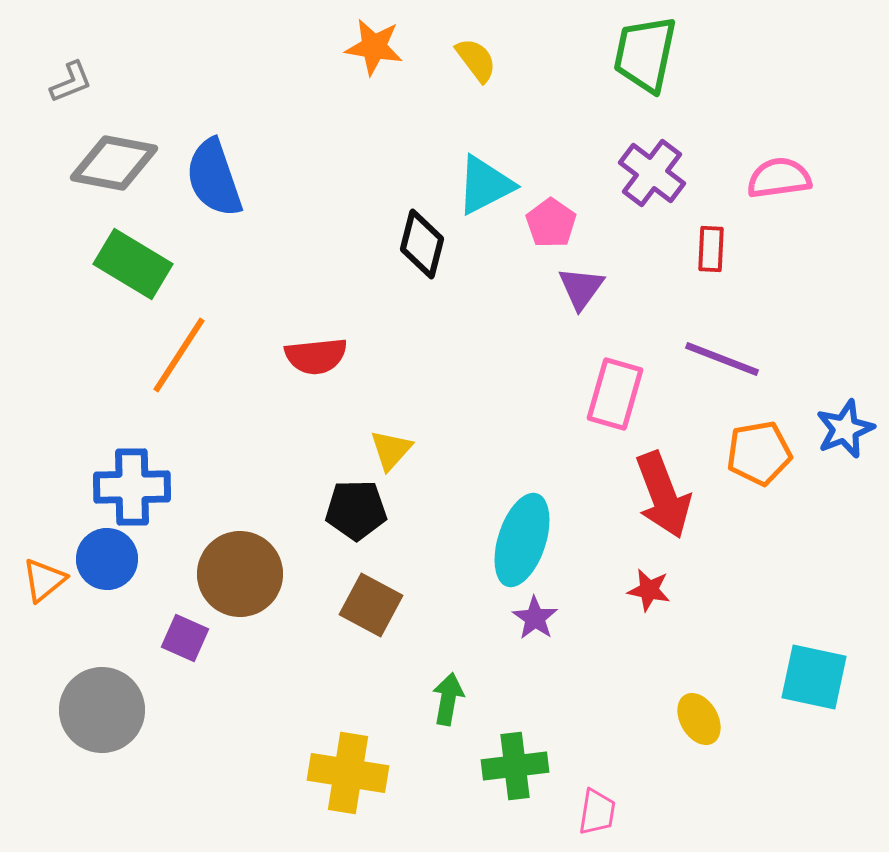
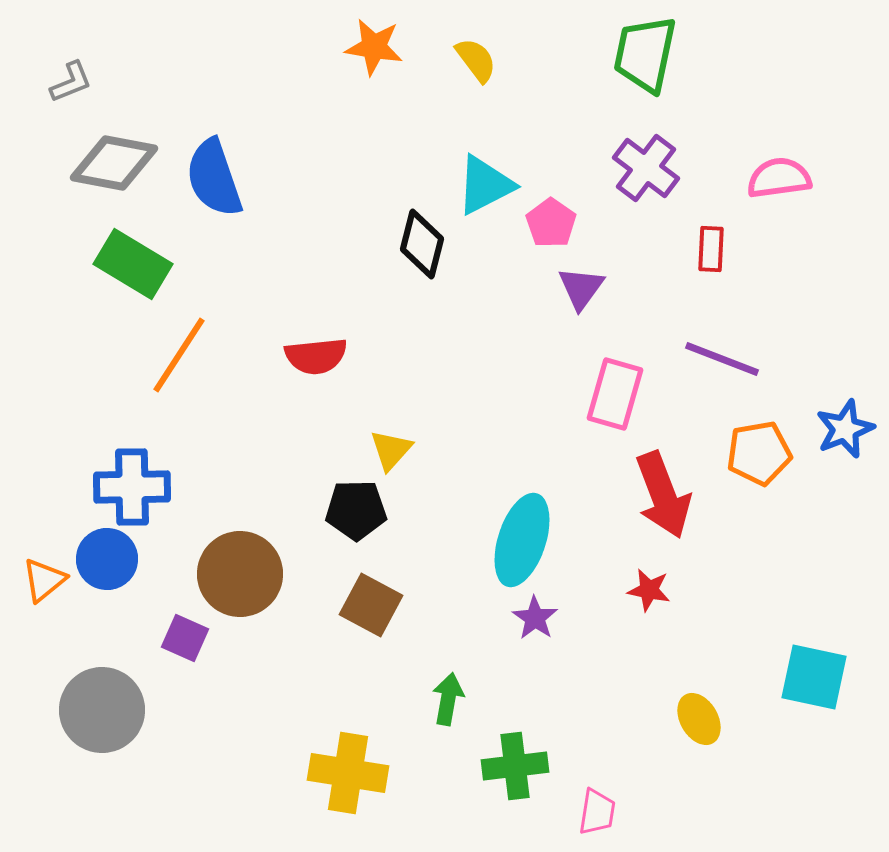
purple cross: moved 6 px left, 5 px up
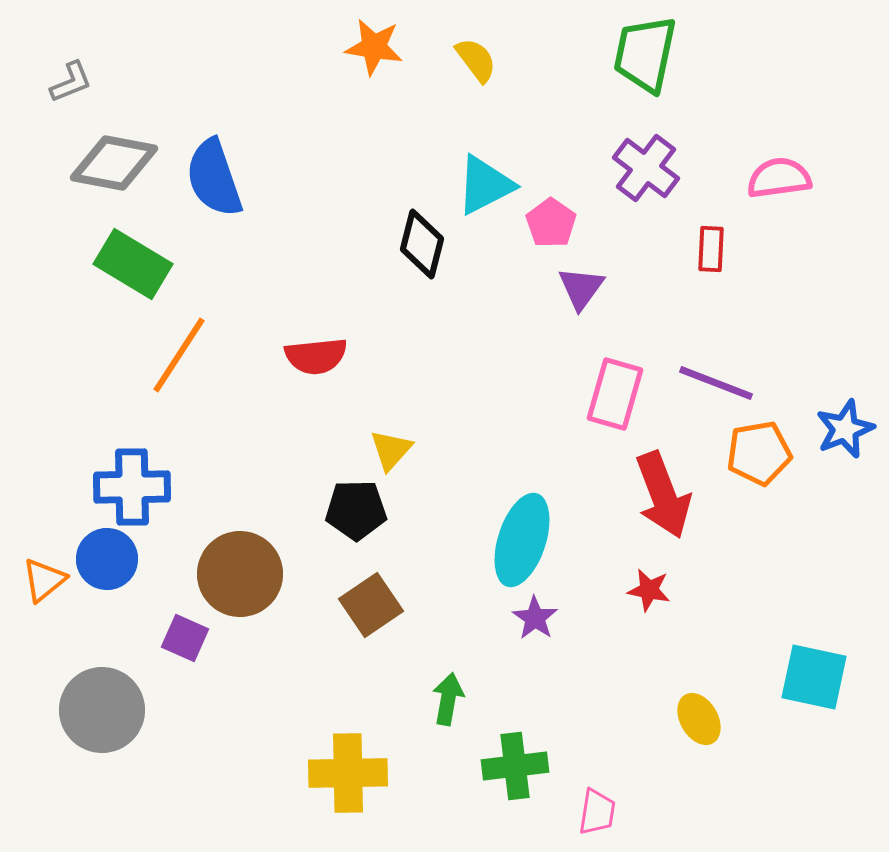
purple line: moved 6 px left, 24 px down
brown square: rotated 28 degrees clockwise
yellow cross: rotated 10 degrees counterclockwise
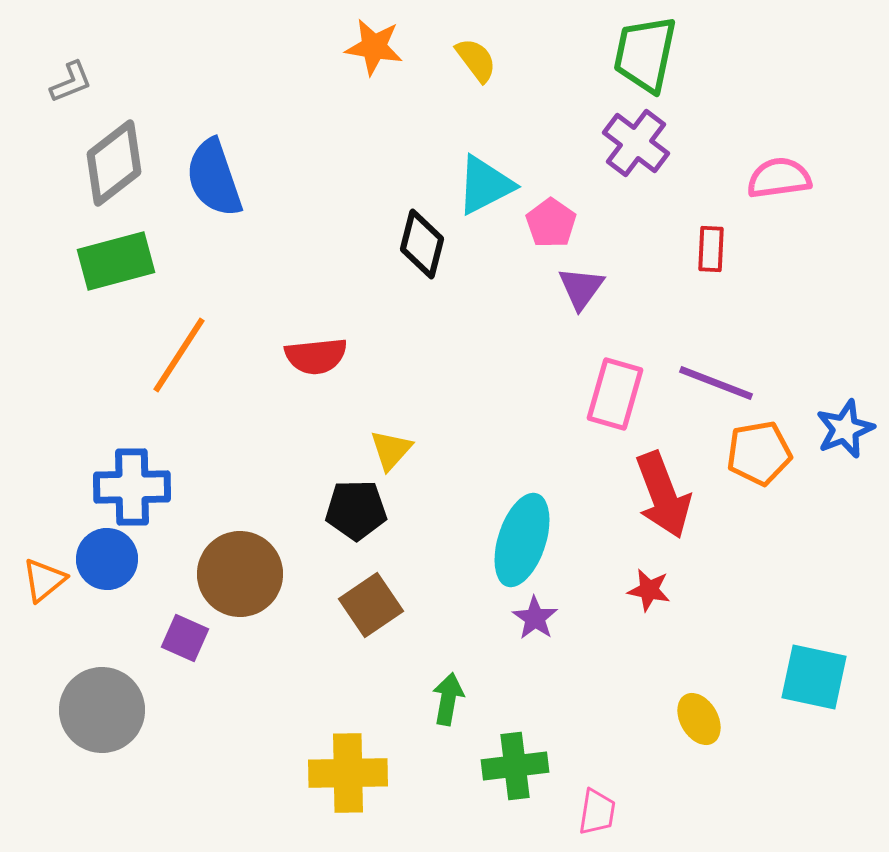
gray diamond: rotated 48 degrees counterclockwise
purple cross: moved 10 px left, 25 px up
green rectangle: moved 17 px left, 3 px up; rotated 46 degrees counterclockwise
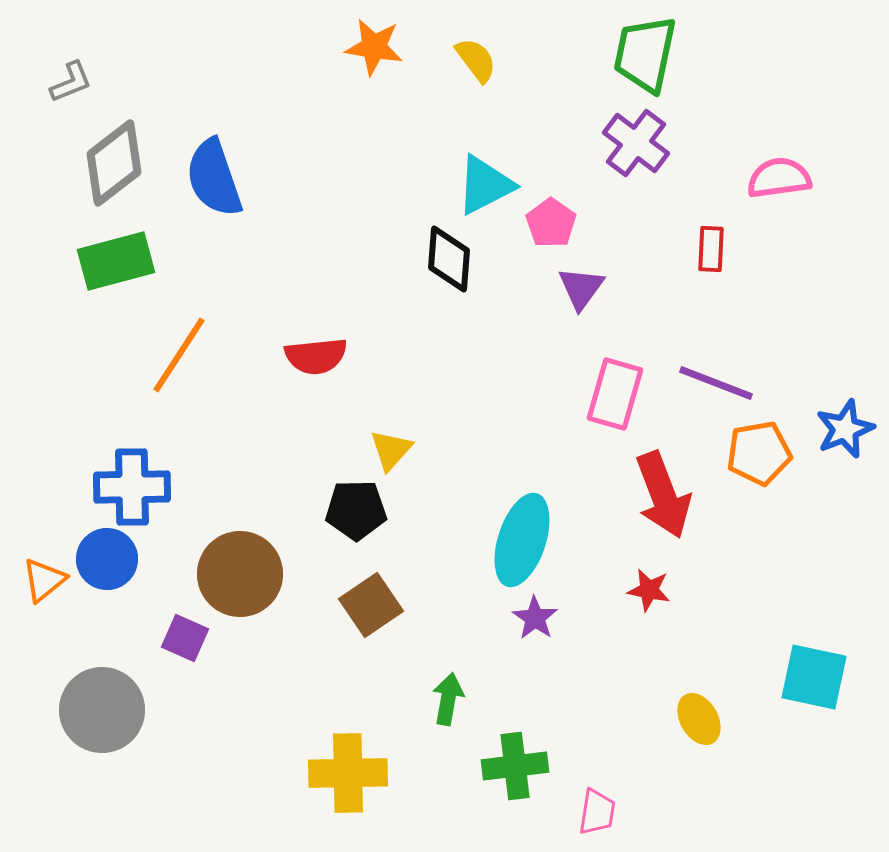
black diamond: moved 27 px right, 15 px down; rotated 10 degrees counterclockwise
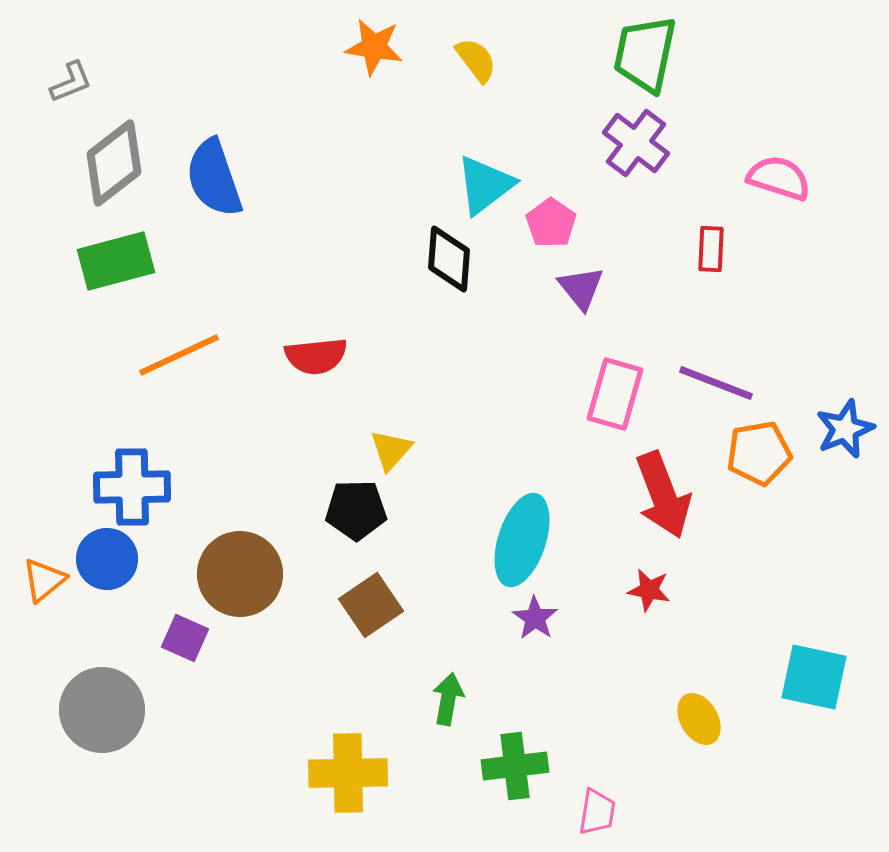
pink semicircle: rotated 26 degrees clockwise
cyan triangle: rotated 10 degrees counterclockwise
purple triangle: rotated 15 degrees counterclockwise
orange line: rotated 32 degrees clockwise
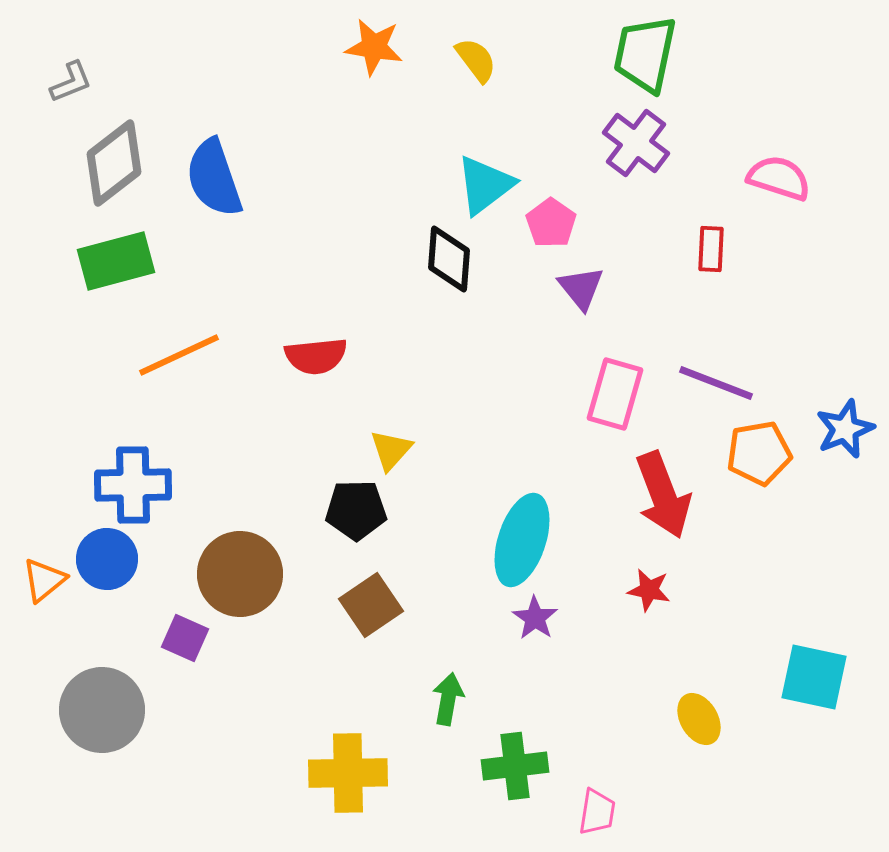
blue cross: moved 1 px right, 2 px up
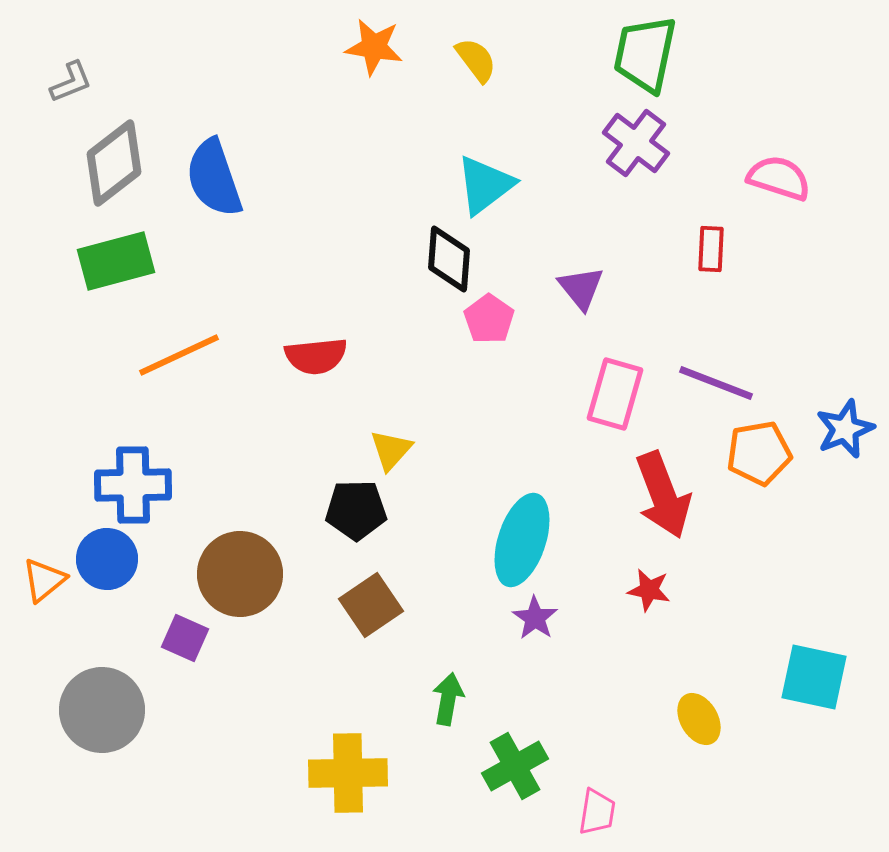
pink pentagon: moved 62 px left, 96 px down
green cross: rotated 22 degrees counterclockwise
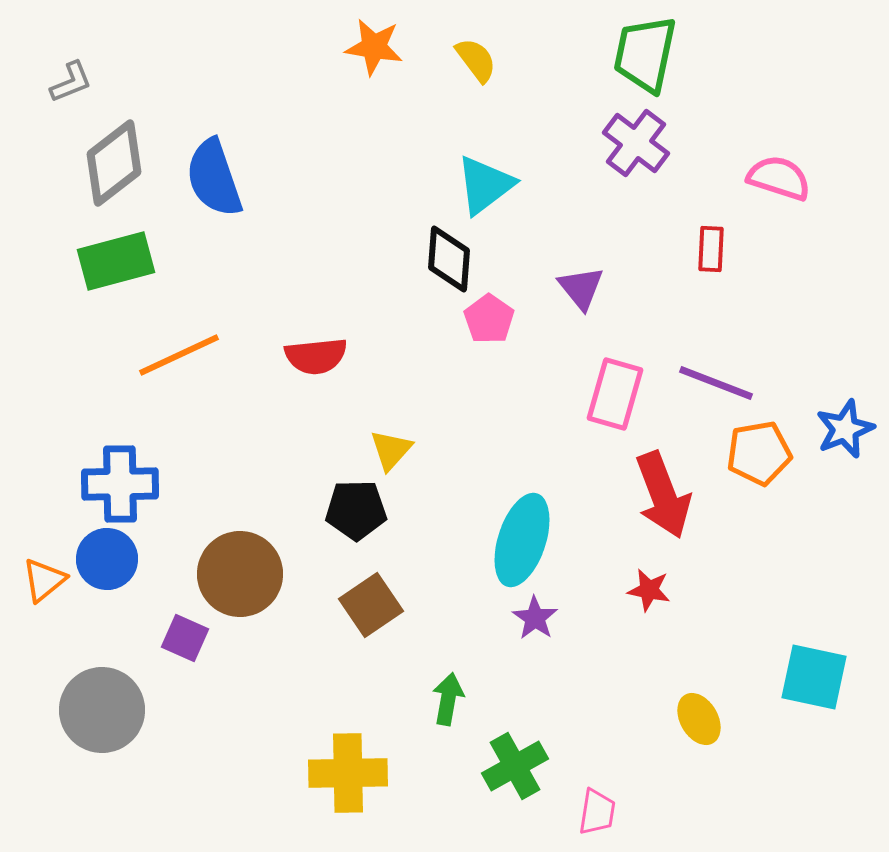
blue cross: moved 13 px left, 1 px up
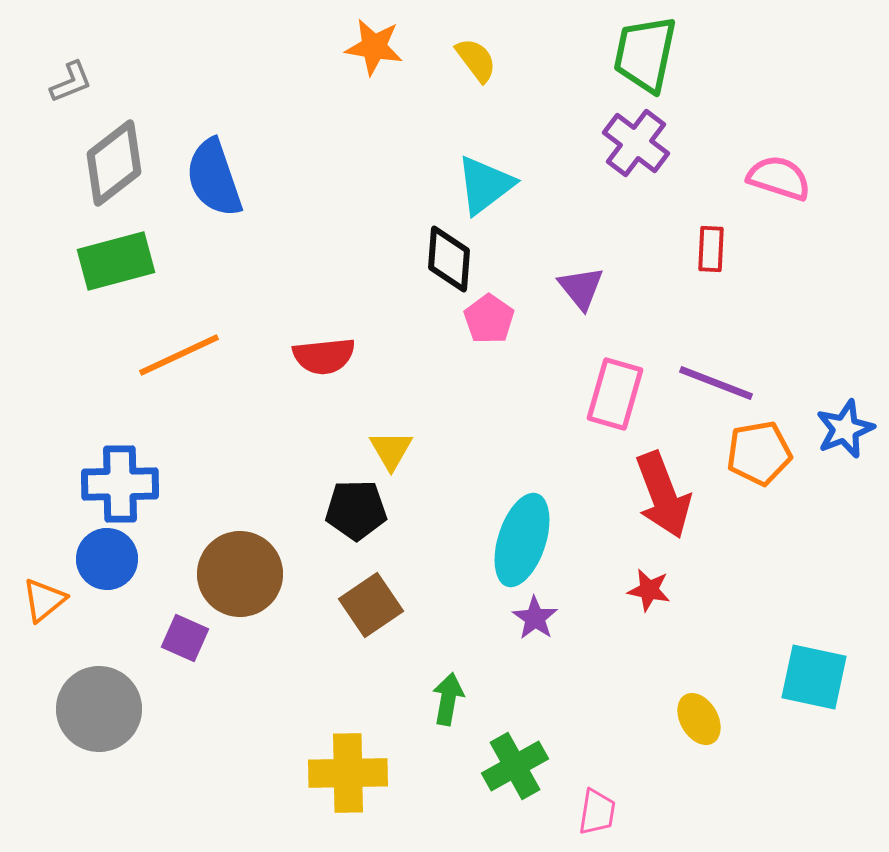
red semicircle: moved 8 px right
yellow triangle: rotated 12 degrees counterclockwise
orange triangle: moved 20 px down
gray circle: moved 3 px left, 1 px up
